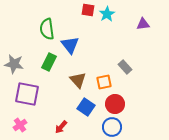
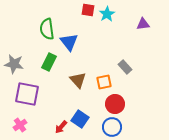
blue triangle: moved 1 px left, 3 px up
blue square: moved 6 px left, 12 px down
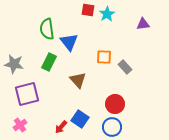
orange square: moved 25 px up; rotated 14 degrees clockwise
purple square: rotated 25 degrees counterclockwise
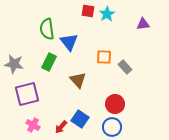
red square: moved 1 px down
pink cross: moved 13 px right; rotated 24 degrees counterclockwise
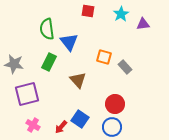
cyan star: moved 14 px right
orange square: rotated 14 degrees clockwise
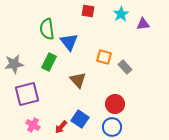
gray star: rotated 18 degrees counterclockwise
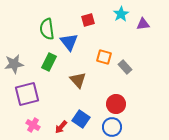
red square: moved 9 px down; rotated 24 degrees counterclockwise
red circle: moved 1 px right
blue square: moved 1 px right
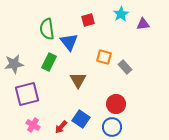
brown triangle: rotated 12 degrees clockwise
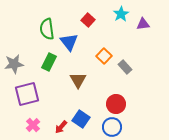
red square: rotated 32 degrees counterclockwise
orange square: moved 1 px up; rotated 28 degrees clockwise
pink cross: rotated 16 degrees clockwise
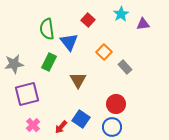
orange square: moved 4 px up
